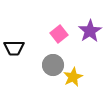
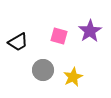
pink square: moved 2 px down; rotated 36 degrees counterclockwise
black trapezoid: moved 4 px right, 6 px up; rotated 30 degrees counterclockwise
gray circle: moved 10 px left, 5 px down
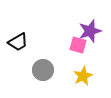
purple star: rotated 15 degrees clockwise
pink square: moved 19 px right, 9 px down
yellow star: moved 10 px right, 1 px up
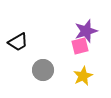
purple star: moved 4 px left
pink square: moved 2 px right, 1 px down; rotated 30 degrees counterclockwise
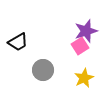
pink square: rotated 18 degrees counterclockwise
yellow star: moved 1 px right, 2 px down
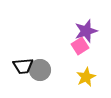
black trapezoid: moved 5 px right, 24 px down; rotated 25 degrees clockwise
gray circle: moved 3 px left
yellow star: moved 2 px right, 1 px up
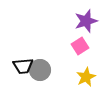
purple star: moved 10 px up
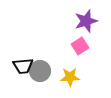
gray circle: moved 1 px down
yellow star: moved 16 px left; rotated 24 degrees clockwise
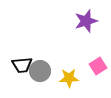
pink square: moved 18 px right, 20 px down
black trapezoid: moved 1 px left, 1 px up
yellow star: moved 1 px left, 1 px down
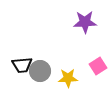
purple star: moved 1 px left, 1 px down; rotated 15 degrees clockwise
yellow star: moved 1 px left
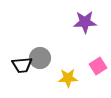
gray circle: moved 13 px up
